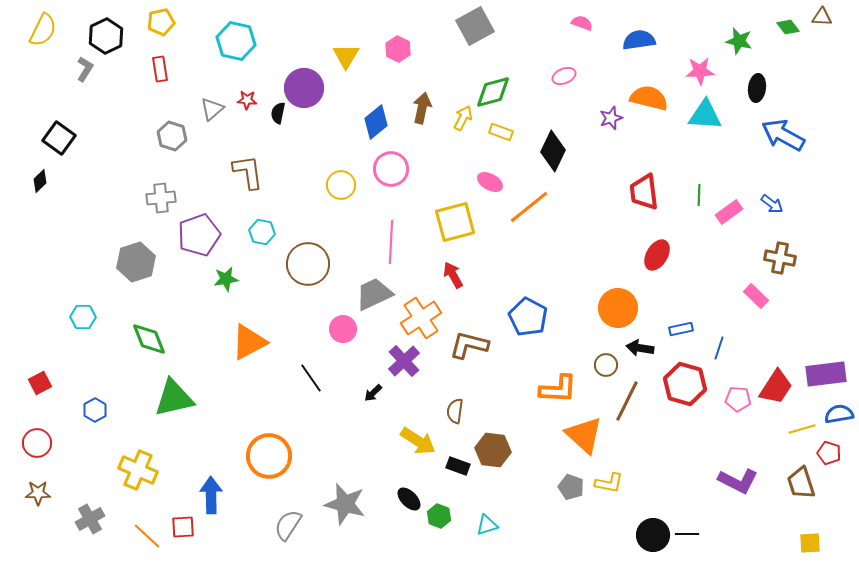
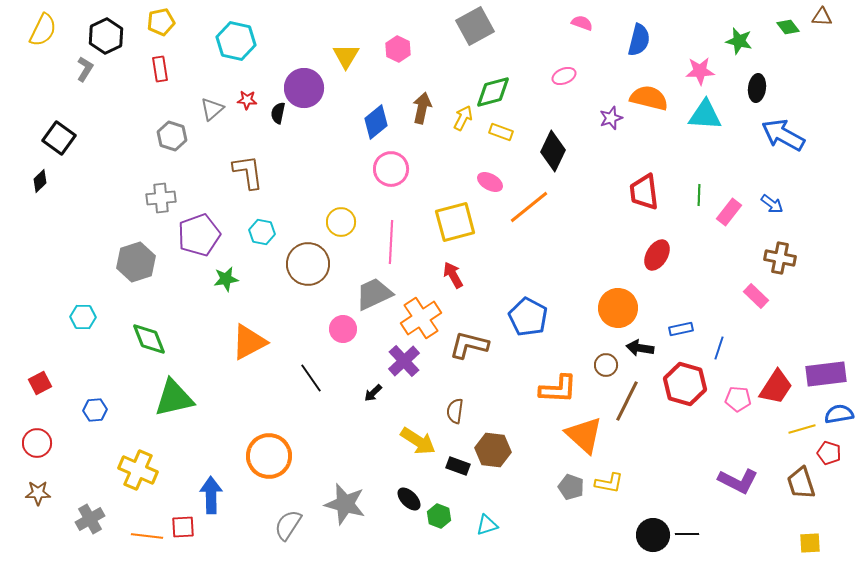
blue semicircle at (639, 40): rotated 112 degrees clockwise
yellow circle at (341, 185): moved 37 px down
pink rectangle at (729, 212): rotated 16 degrees counterclockwise
blue hexagon at (95, 410): rotated 25 degrees clockwise
orange line at (147, 536): rotated 36 degrees counterclockwise
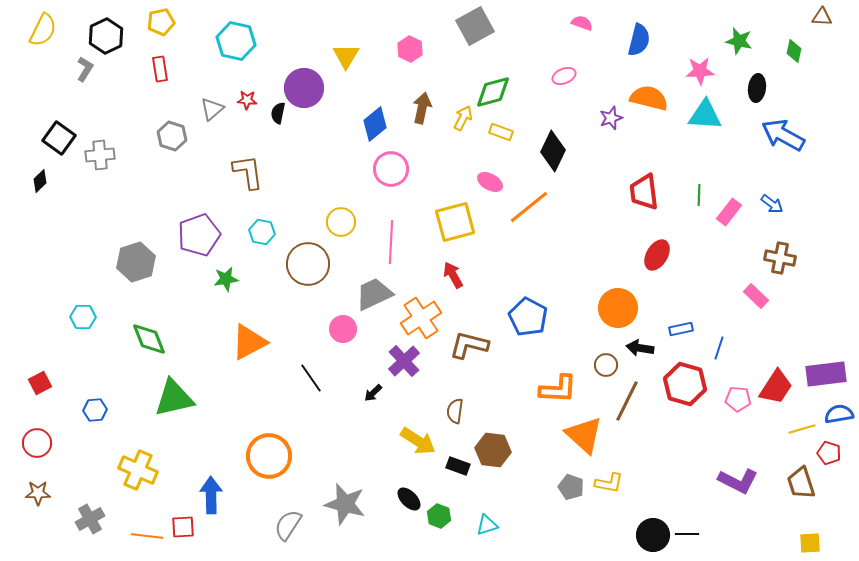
green diamond at (788, 27): moved 6 px right, 24 px down; rotated 50 degrees clockwise
pink hexagon at (398, 49): moved 12 px right
blue diamond at (376, 122): moved 1 px left, 2 px down
gray cross at (161, 198): moved 61 px left, 43 px up
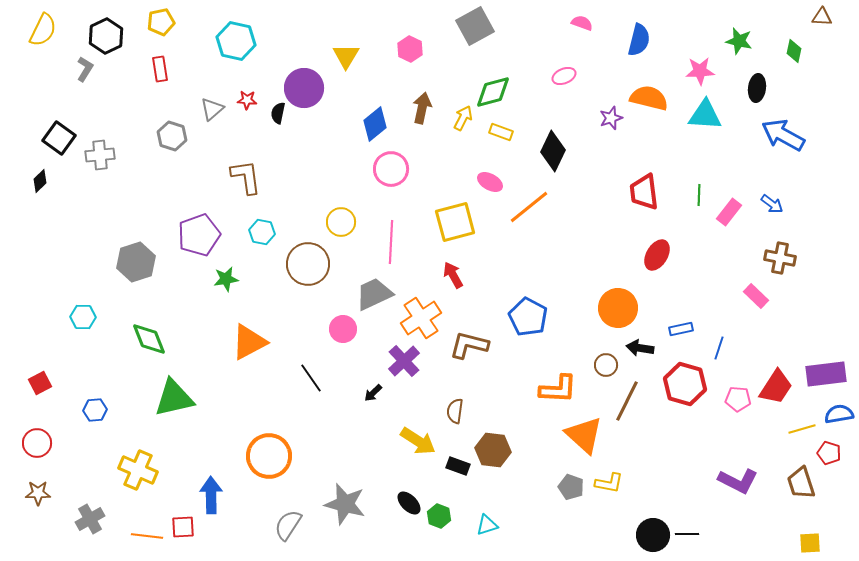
brown L-shape at (248, 172): moved 2 px left, 5 px down
black ellipse at (409, 499): moved 4 px down
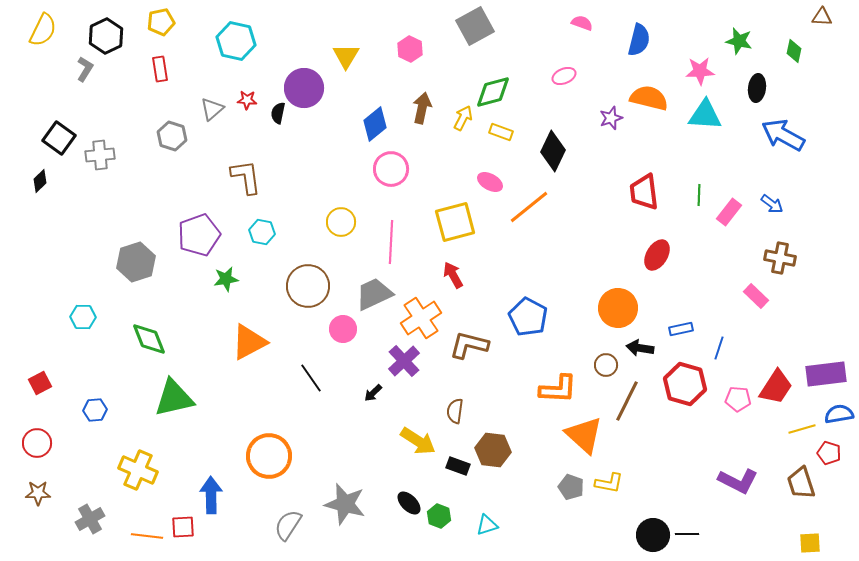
brown circle at (308, 264): moved 22 px down
